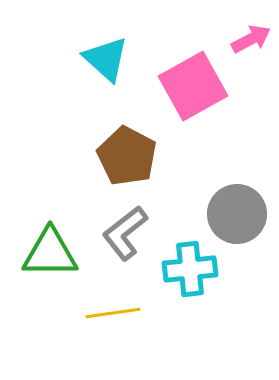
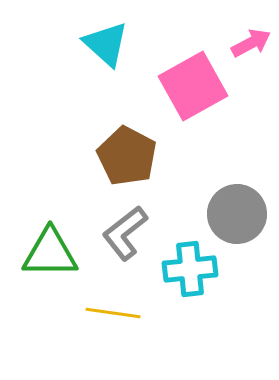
pink arrow: moved 4 px down
cyan triangle: moved 15 px up
yellow line: rotated 16 degrees clockwise
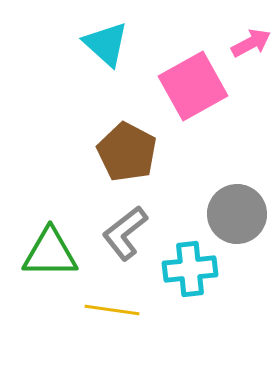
brown pentagon: moved 4 px up
yellow line: moved 1 px left, 3 px up
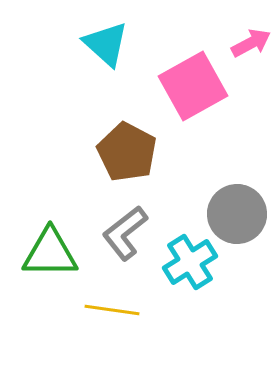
cyan cross: moved 7 px up; rotated 26 degrees counterclockwise
